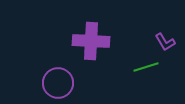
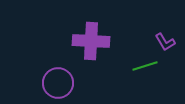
green line: moved 1 px left, 1 px up
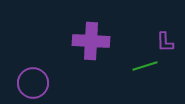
purple L-shape: rotated 30 degrees clockwise
purple circle: moved 25 px left
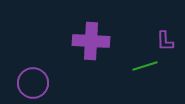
purple L-shape: moved 1 px up
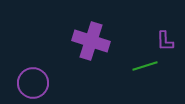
purple cross: rotated 15 degrees clockwise
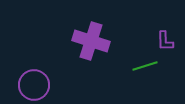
purple circle: moved 1 px right, 2 px down
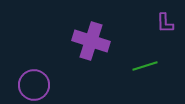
purple L-shape: moved 18 px up
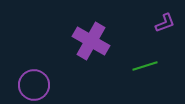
purple L-shape: rotated 110 degrees counterclockwise
purple cross: rotated 12 degrees clockwise
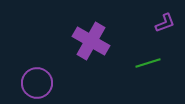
green line: moved 3 px right, 3 px up
purple circle: moved 3 px right, 2 px up
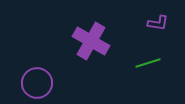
purple L-shape: moved 7 px left; rotated 30 degrees clockwise
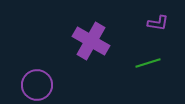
purple circle: moved 2 px down
